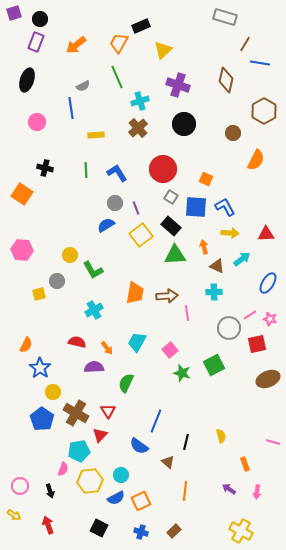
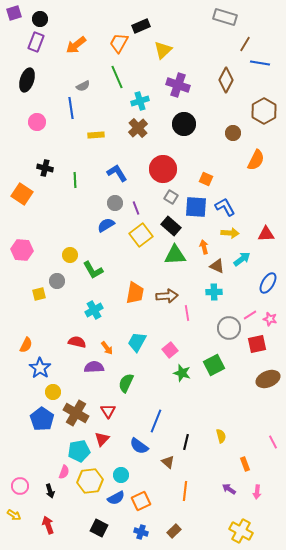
brown diamond at (226, 80): rotated 15 degrees clockwise
green line at (86, 170): moved 11 px left, 10 px down
red triangle at (100, 435): moved 2 px right, 4 px down
pink line at (273, 442): rotated 48 degrees clockwise
pink semicircle at (63, 469): moved 1 px right, 3 px down
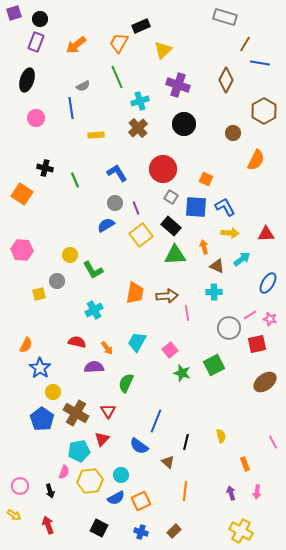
pink circle at (37, 122): moved 1 px left, 4 px up
green line at (75, 180): rotated 21 degrees counterclockwise
brown ellipse at (268, 379): moved 3 px left, 3 px down; rotated 15 degrees counterclockwise
purple arrow at (229, 489): moved 2 px right, 4 px down; rotated 40 degrees clockwise
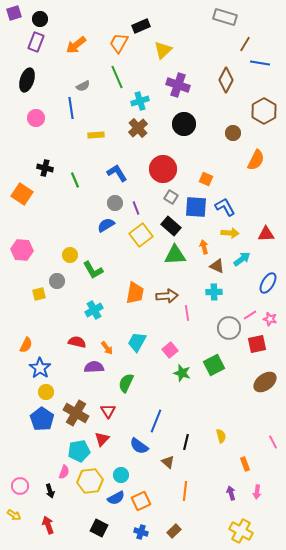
yellow circle at (53, 392): moved 7 px left
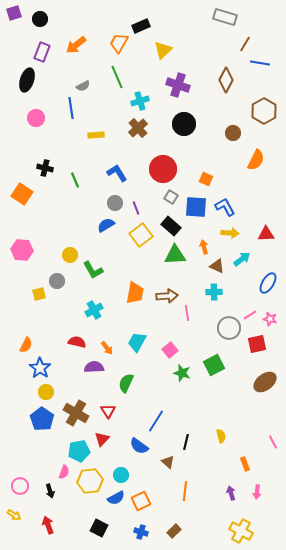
purple rectangle at (36, 42): moved 6 px right, 10 px down
blue line at (156, 421): rotated 10 degrees clockwise
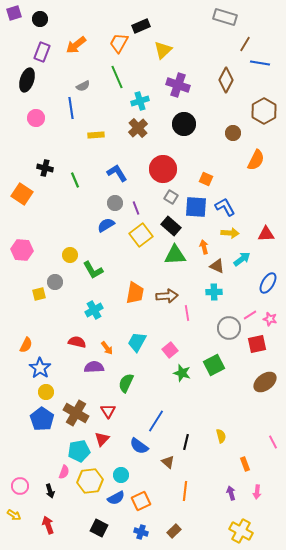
gray circle at (57, 281): moved 2 px left, 1 px down
